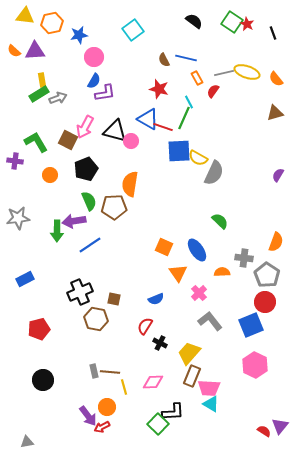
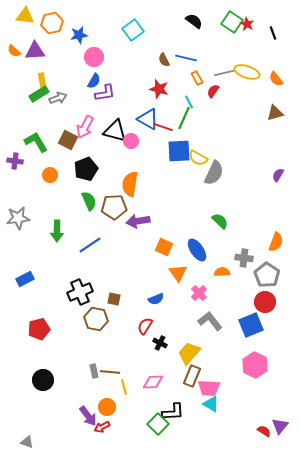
purple arrow at (74, 221): moved 64 px right
gray triangle at (27, 442): rotated 32 degrees clockwise
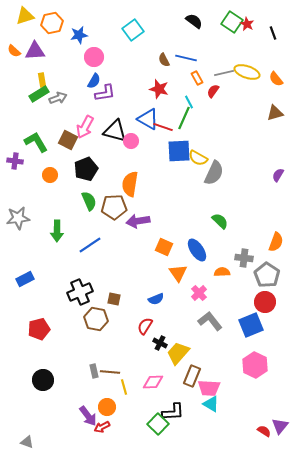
yellow triangle at (25, 16): rotated 24 degrees counterclockwise
yellow trapezoid at (189, 353): moved 11 px left
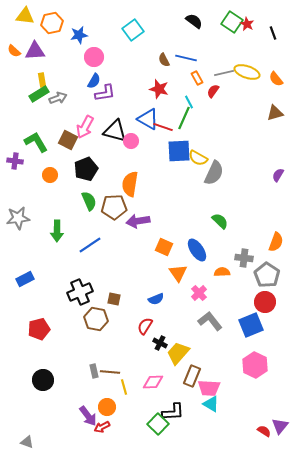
yellow triangle at (25, 16): rotated 24 degrees clockwise
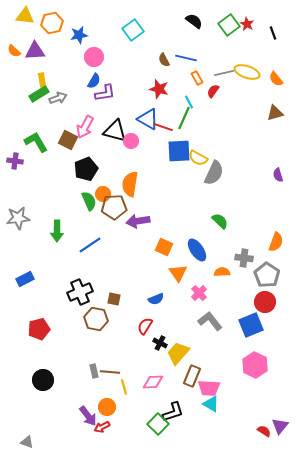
green square at (232, 22): moved 3 px left, 3 px down; rotated 20 degrees clockwise
orange circle at (50, 175): moved 53 px right, 19 px down
purple semicircle at (278, 175): rotated 48 degrees counterclockwise
black L-shape at (173, 412): rotated 15 degrees counterclockwise
